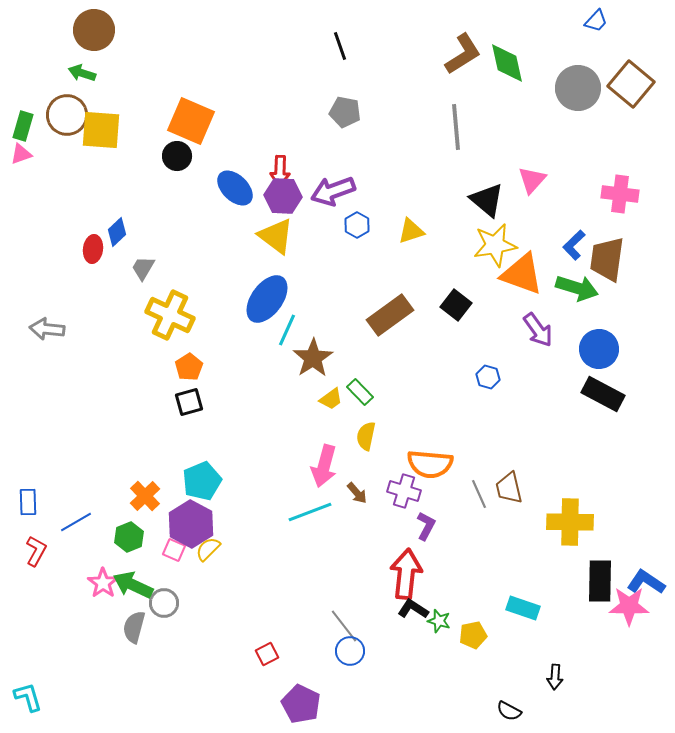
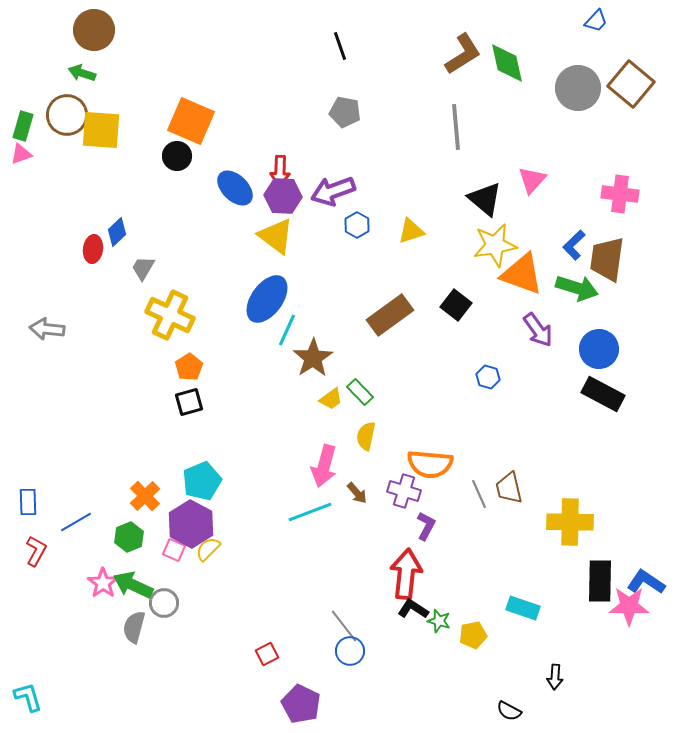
black triangle at (487, 200): moved 2 px left, 1 px up
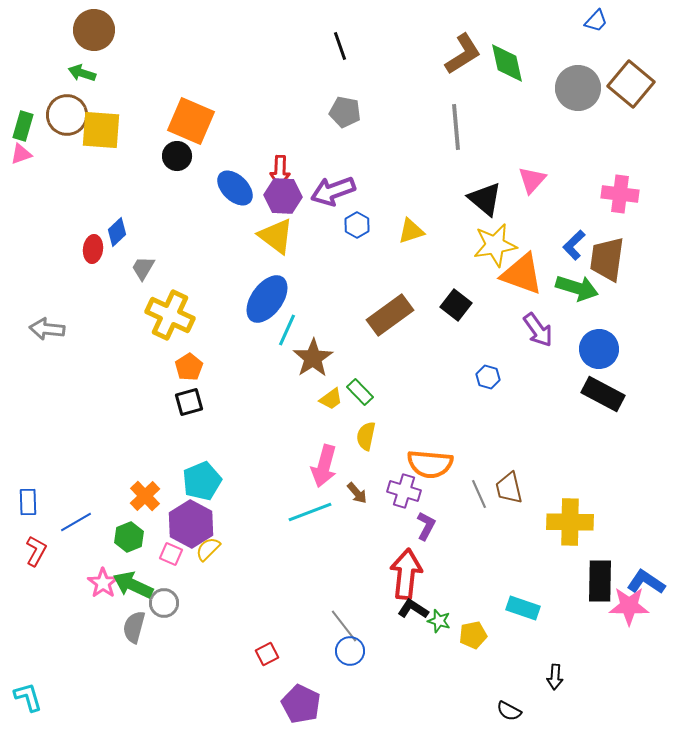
pink square at (174, 550): moved 3 px left, 4 px down
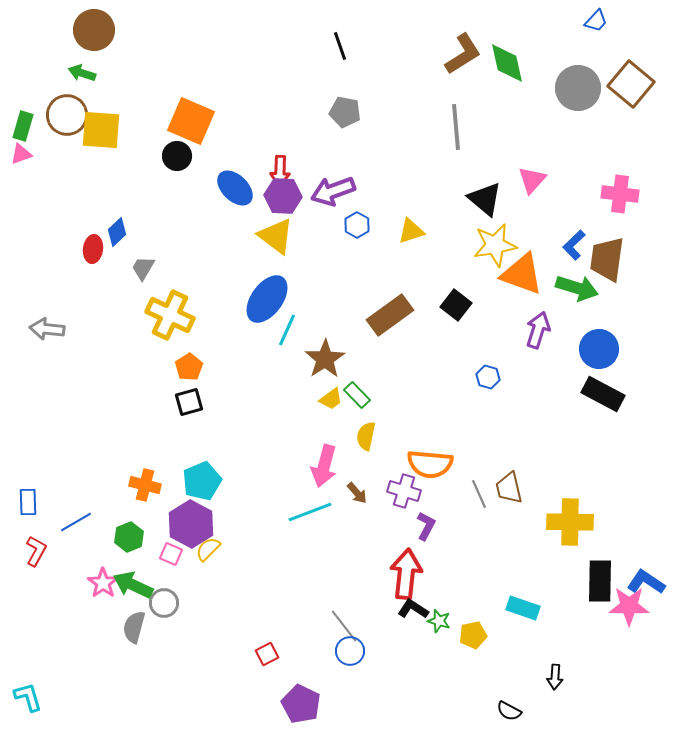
purple arrow at (538, 330): rotated 126 degrees counterclockwise
brown star at (313, 358): moved 12 px right, 1 px down
green rectangle at (360, 392): moved 3 px left, 3 px down
orange cross at (145, 496): moved 11 px up; rotated 32 degrees counterclockwise
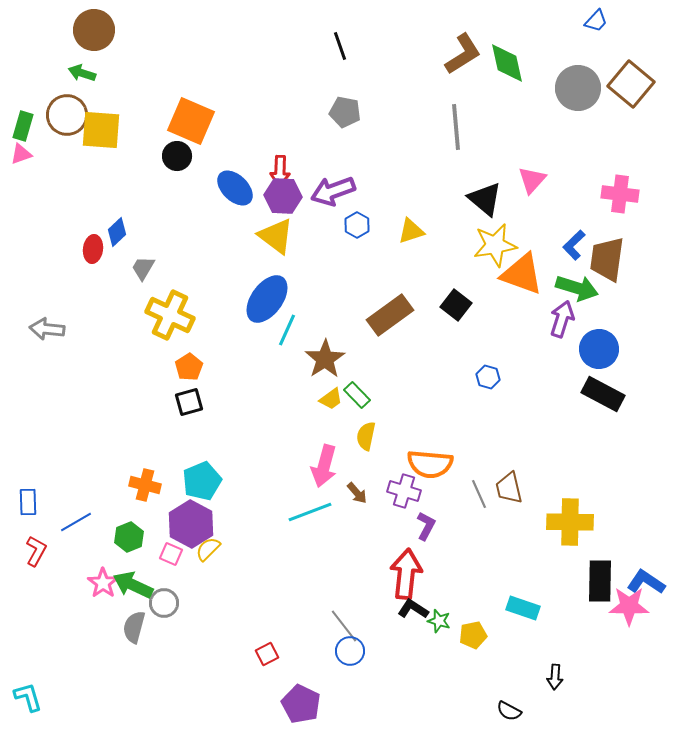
purple arrow at (538, 330): moved 24 px right, 11 px up
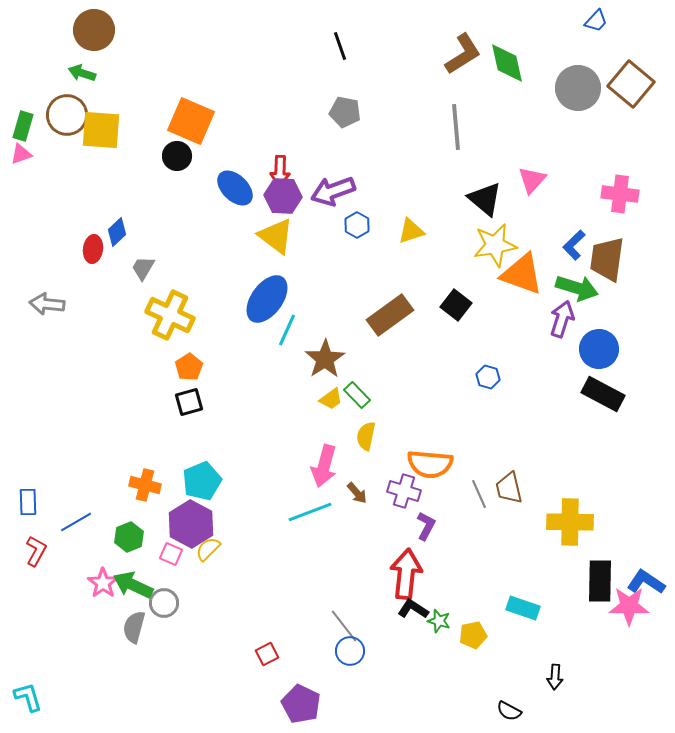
gray arrow at (47, 329): moved 25 px up
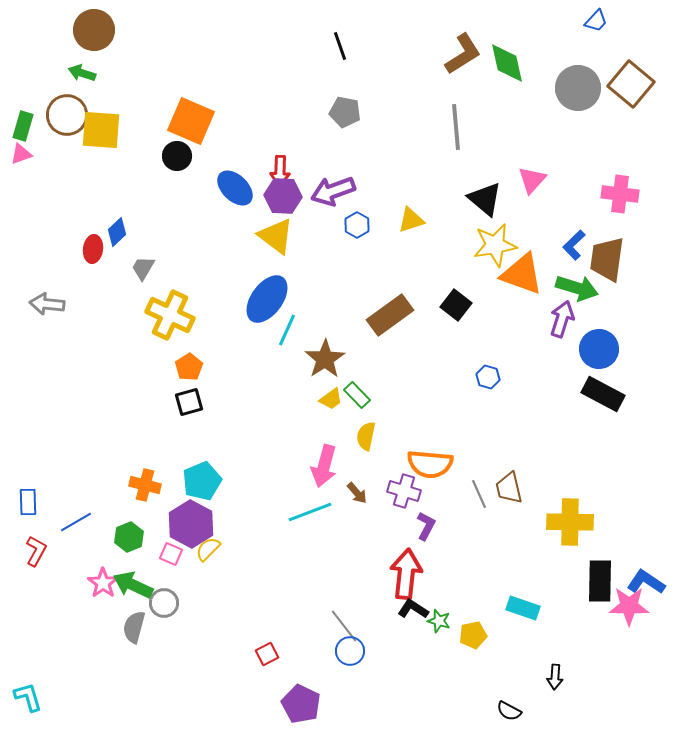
yellow triangle at (411, 231): moved 11 px up
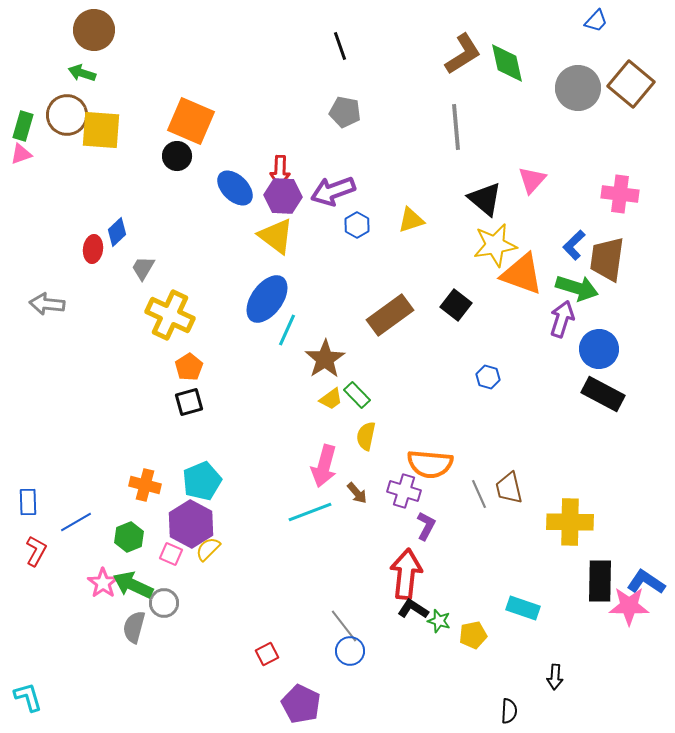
black semicircle at (509, 711): rotated 115 degrees counterclockwise
